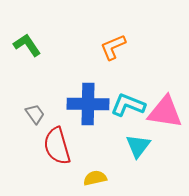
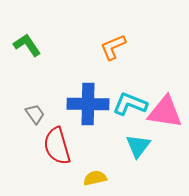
cyan L-shape: moved 2 px right, 1 px up
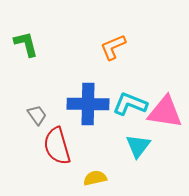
green L-shape: moved 1 px left, 1 px up; rotated 20 degrees clockwise
gray trapezoid: moved 2 px right, 1 px down
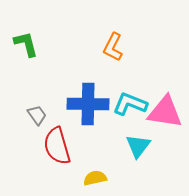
orange L-shape: rotated 40 degrees counterclockwise
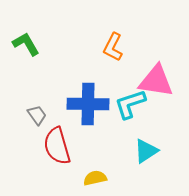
green L-shape: rotated 16 degrees counterclockwise
cyan L-shape: rotated 40 degrees counterclockwise
pink triangle: moved 9 px left, 31 px up
cyan triangle: moved 8 px right, 5 px down; rotated 20 degrees clockwise
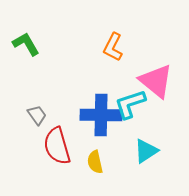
pink triangle: rotated 30 degrees clockwise
blue cross: moved 13 px right, 11 px down
yellow semicircle: moved 16 px up; rotated 90 degrees counterclockwise
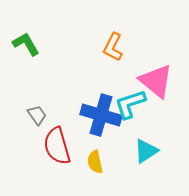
blue cross: rotated 15 degrees clockwise
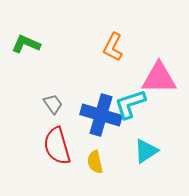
green L-shape: rotated 36 degrees counterclockwise
pink triangle: moved 3 px right, 3 px up; rotated 39 degrees counterclockwise
gray trapezoid: moved 16 px right, 11 px up
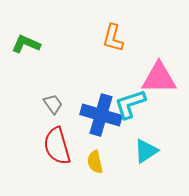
orange L-shape: moved 9 px up; rotated 12 degrees counterclockwise
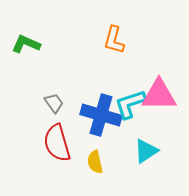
orange L-shape: moved 1 px right, 2 px down
pink triangle: moved 17 px down
gray trapezoid: moved 1 px right, 1 px up
red semicircle: moved 3 px up
